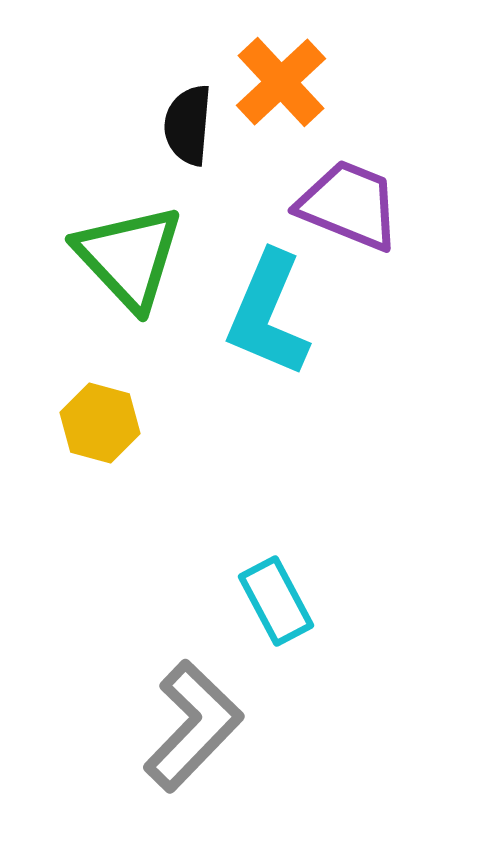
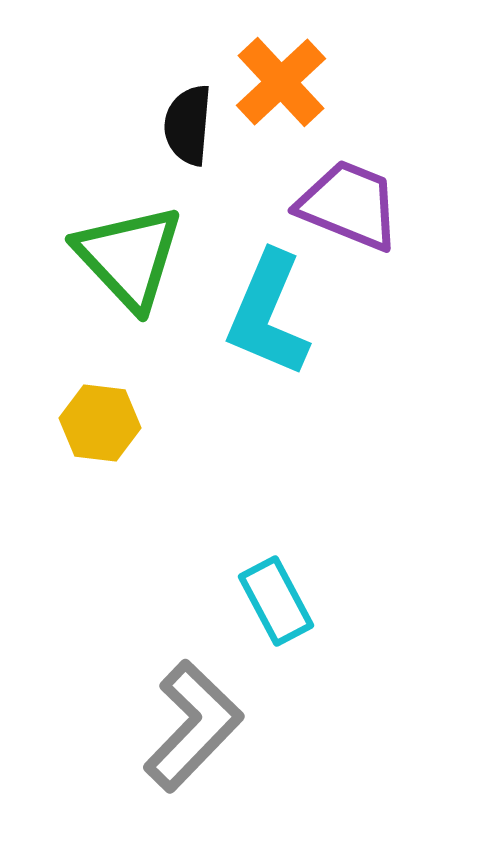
yellow hexagon: rotated 8 degrees counterclockwise
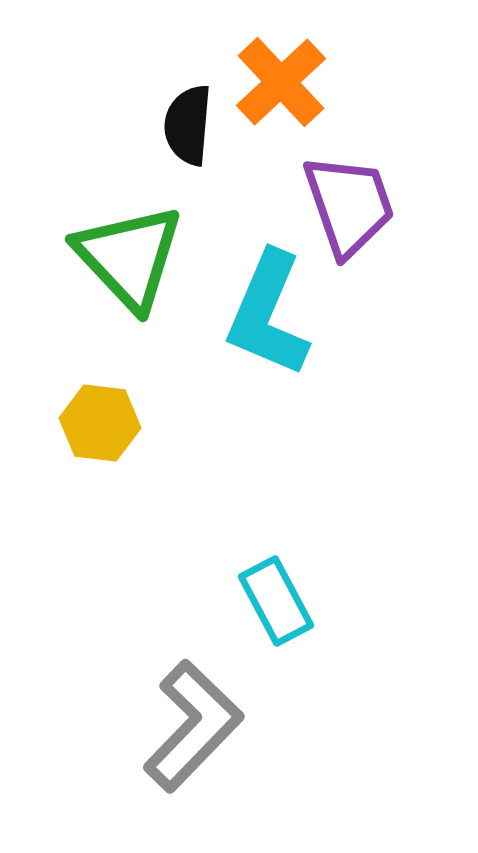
purple trapezoid: rotated 49 degrees clockwise
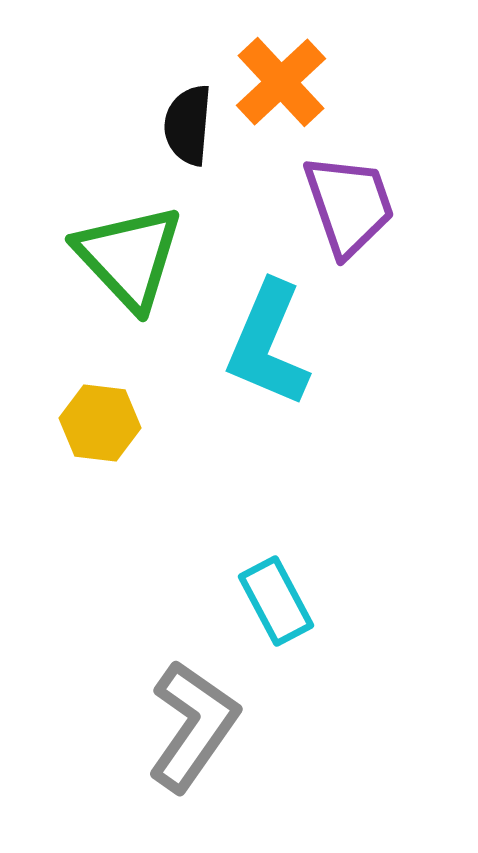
cyan L-shape: moved 30 px down
gray L-shape: rotated 9 degrees counterclockwise
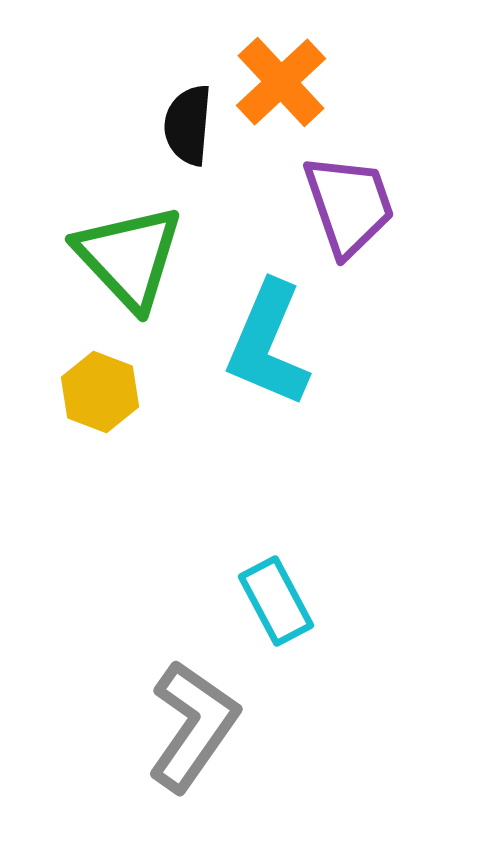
yellow hexagon: moved 31 px up; rotated 14 degrees clockwise
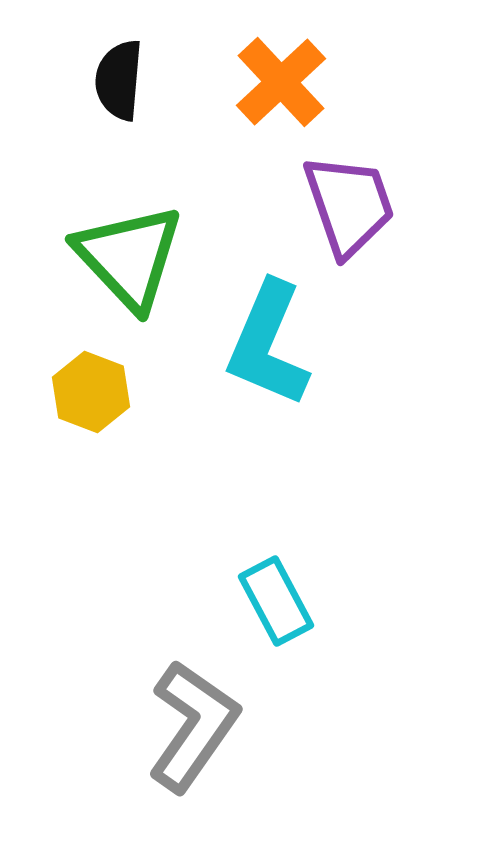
black semicircle: moved 69 px left, 45 px up
yellow hexagon: moved 9 px left
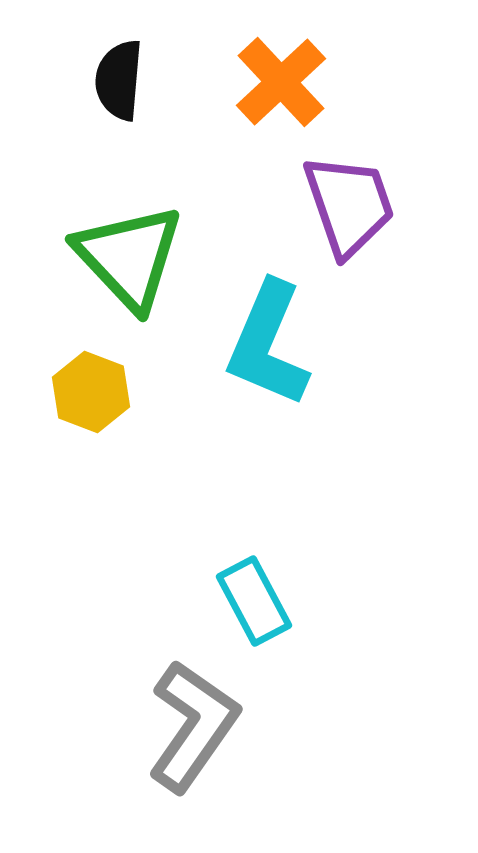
cyan rectangle: moved 22 px left
